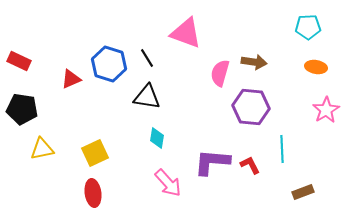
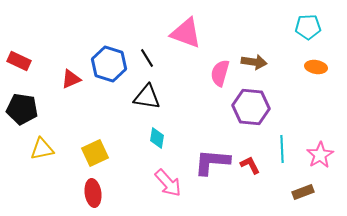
pink star: moved 6 px left, 45 px down
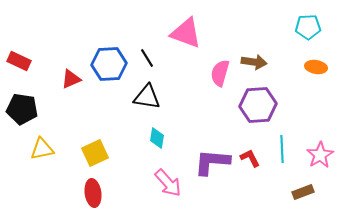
blue hexagon: rotated 20 degrees counterclockwise
purple hexagon: moved 7 px right, 2 px up; rotated 9 degrees counterclockwise
red L-shape: moved 7 px up
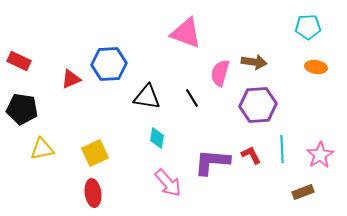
black line: moved 45 px right, 40 px down
red L-shape: moved 1 px right, 3 px up
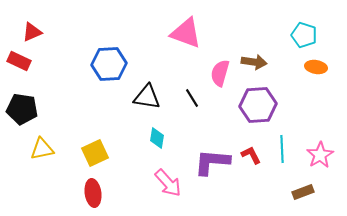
cyan pentagon: moved 4 px left, 8 px down; rotated 20 degrees clockwise
red triangle: moved 39 px left, 47 px up
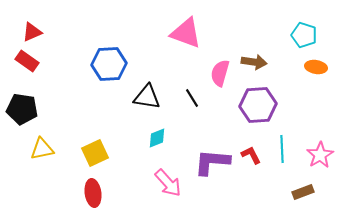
red rectangle: moved 8 px right; rotated 10 degrees clockwise
cyan diamond: rotated 60 degrees clockwise
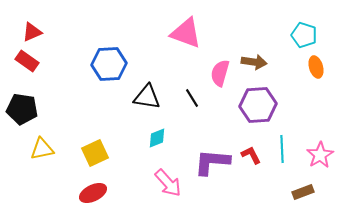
orange ellipse: rotated 65 degrees clockwise
red ellipse: rotated 72 degrees clockwise
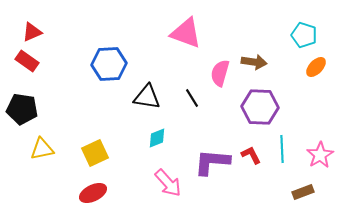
orange ellipse: rotated 60 degrees clockwise
purple hexagon: moved 2 px right, 2 px down; rotated 6 degrees clockwise
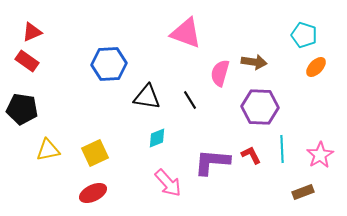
black line: moved 2 px left, 2 px down
yellow triangle: moved 6 px right, 1 px down
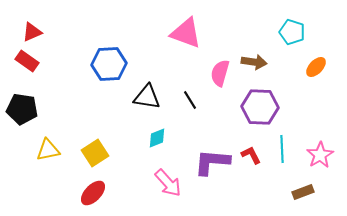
cyan pentagon: moved 12 px left, 3 px up
yellow square: rotated 8 degrees counterclockwise
red ellipse: rotated 20 degrees counterclockwise
